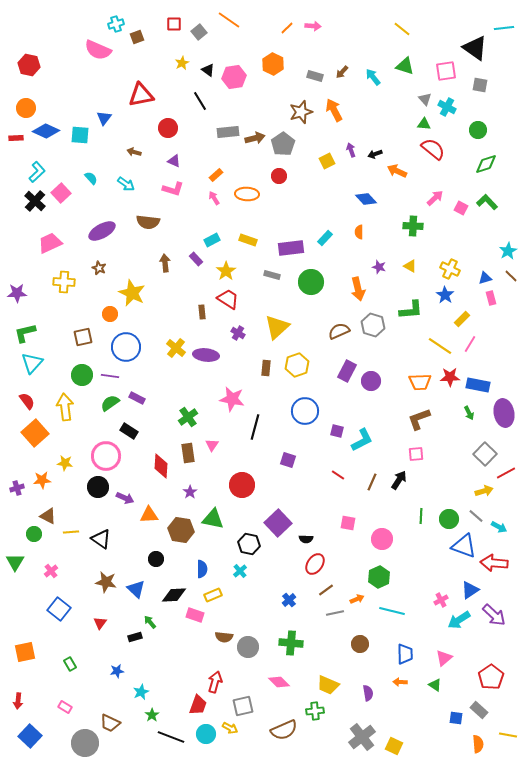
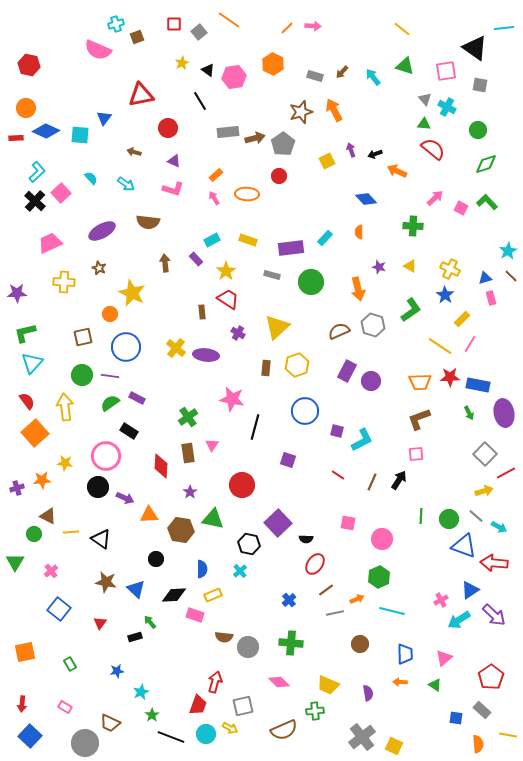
green L-shape at (411, 310): rotated 30 degrees counterclockwise
red arrow at (18, 701): moved 4 px right, 3 px down
gray rectangle at (479, 710): moved 3 px right
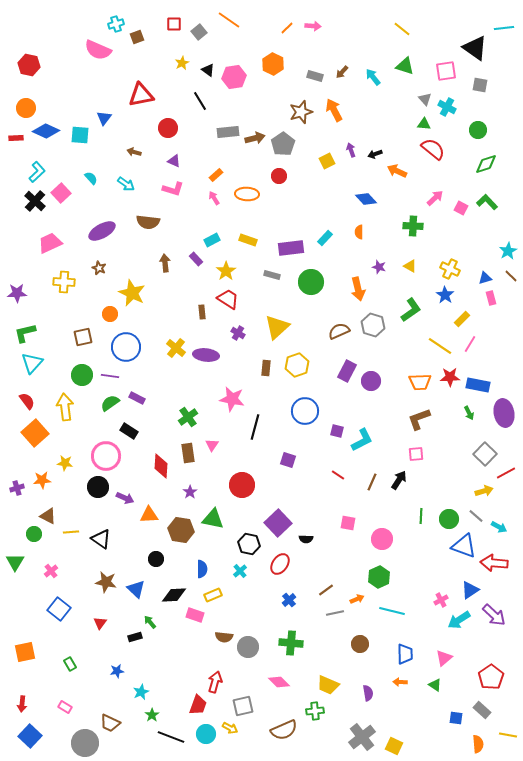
red ellipse at (315, 564): moved 35 px left
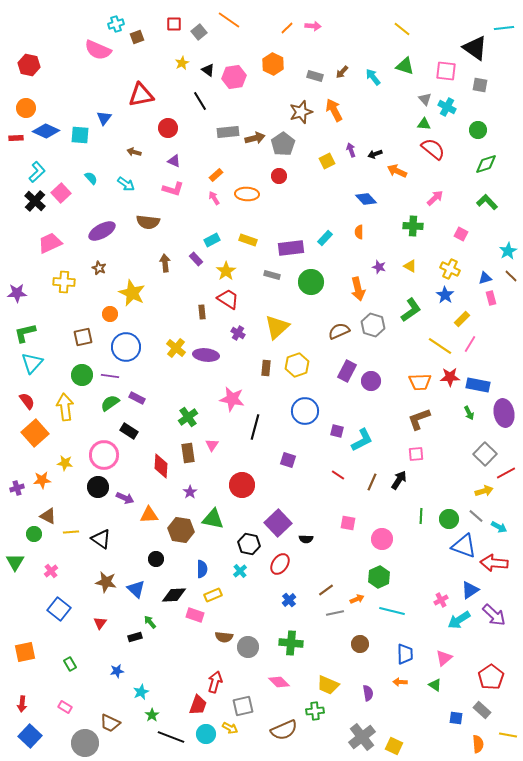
pink square at (446, 71): rotated 15 degrees clockwise
pink square at (461, 208): moved 26 px down
pink circle at (106, 456): moved 2 px left, 1 px up
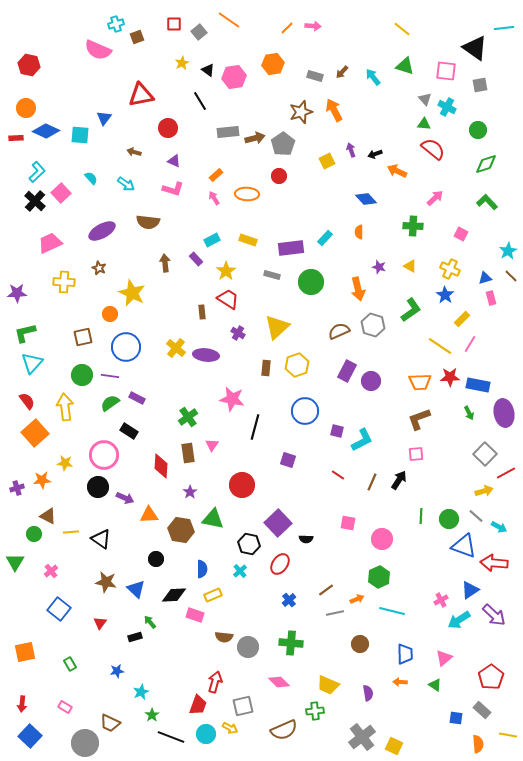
orange hexagon at (273, 64): rotated 25 degrees clockwise
gray square at (480, 85): rotated 21 degrees counterclockwise
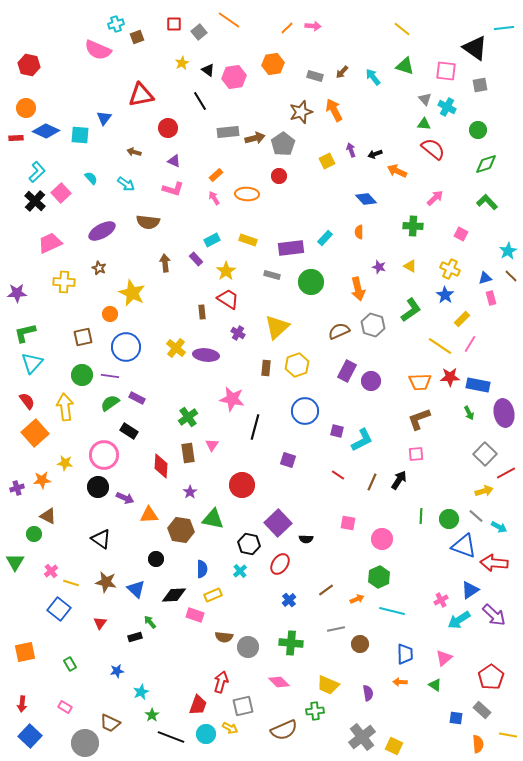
yellow line at (71, 532): moved 51 px down; rotated 21 degrees clockwise
gray line at (335, 613): moved 1 px right, 16 px down
red arrow at (215, 682): moved 6 px right
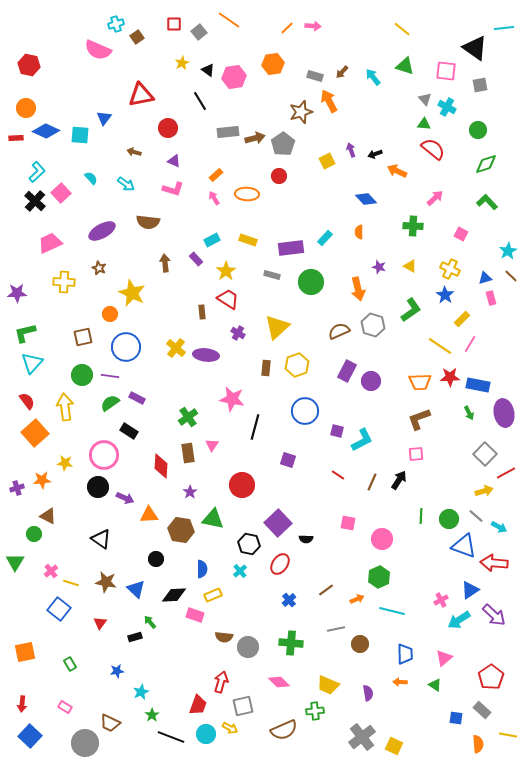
brown square at (137, 37): rotated 16 degrees counterclockwise
orange arrow at (334, 110): moved 5 px left, 9 px up
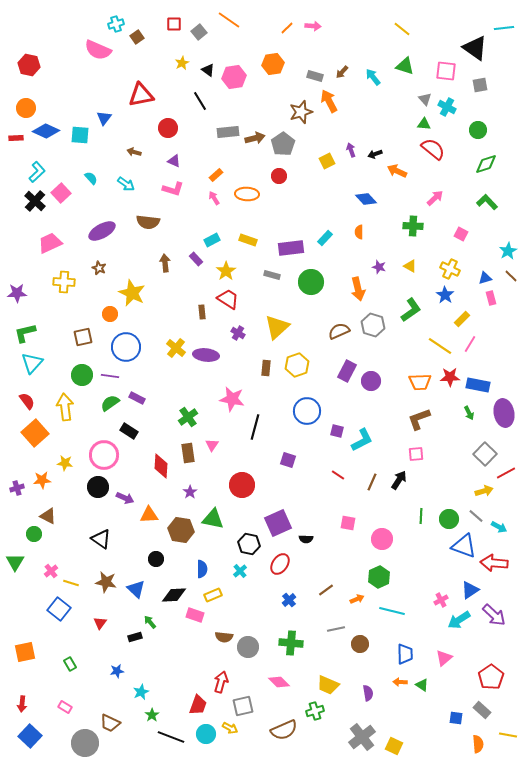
blue circle at (305, 411): moved 2 px right
purple square at (278, 523): rotated 20 degrees clockwise
green triangle at (435, 685): moved 13 px left
green cross at (315, 711): rotated 12 degrees counterclockwise
